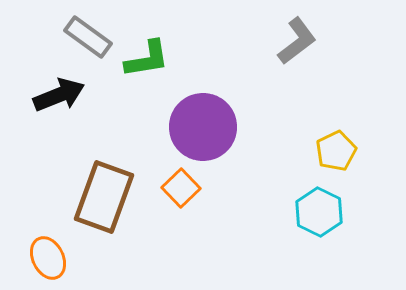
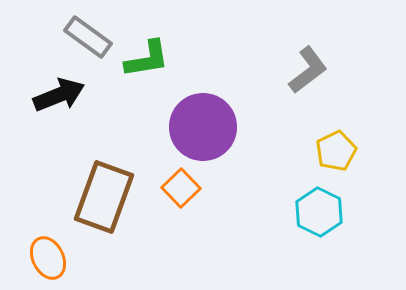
gray L-shape: moved 11 px right, 29 px down
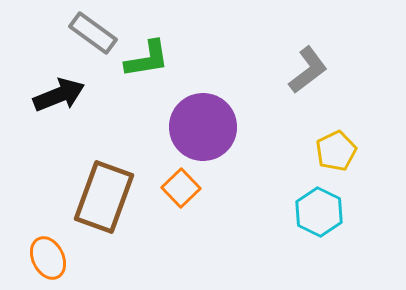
gray rectangle: moved 5 px right, 4 px up
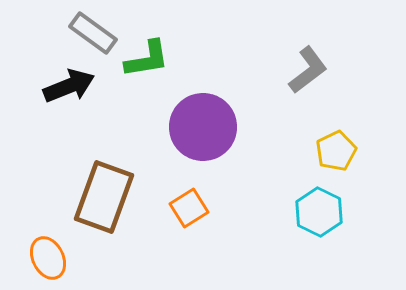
black arrow: moved 10 px right, 9 px up
orange square: moved 8 px right, 20 px down; rotated 12 degrees clockwise
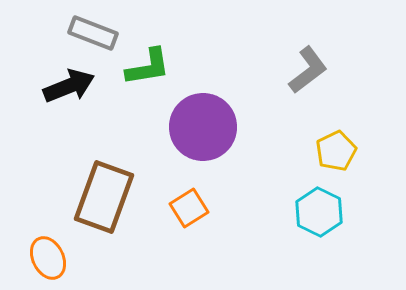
gray rectangle: rotated 15 degrees counterclockwise
green L-shape: moved 1 px right, 8 px down
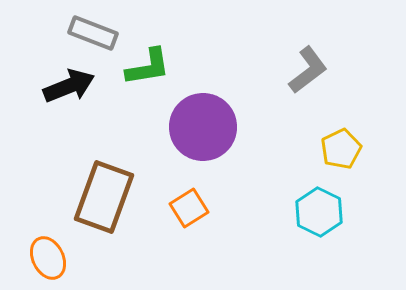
yellow pentagon: moved 5 px right, 2 px up
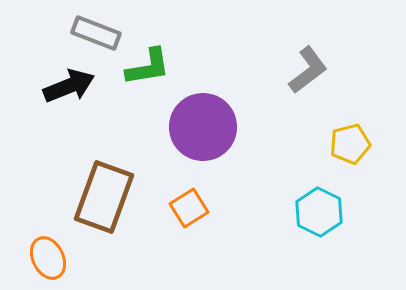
gray rectangle: moved 3 px right
yellow pentagon: moved 9 px right, 5 px up; rotated 12 degrees clockwise
